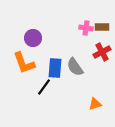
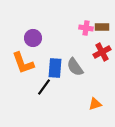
orange L-shape: moved 1 px left
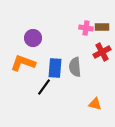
orange L-shape: rotated 130 degrees clockwise
gray semicircle: rotated 30 degrees clockwise
orange triangle: rotated 32 degrees clockwise
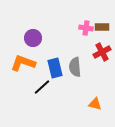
blue rectangle: rotated 18 degrees counterclockwise
black line: moved 2 px left; rotated 12 degrees clockwise
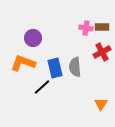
orange triangle: moved 6 px right; rotated 48 degrees clockwise
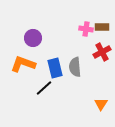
pink cross: moved 1 px down
orange L-shape: moved 1 px down
black line: moved 2 px right, 1 px down
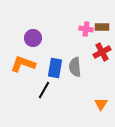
blue rectangle: rotated 24 degrees clockwise
black line: moved 2 px down; rotated 18 degrees counterclockwise
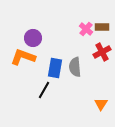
pink cross: rotated 32 degrees clockwise
orange L-shape: moved 7 px up
